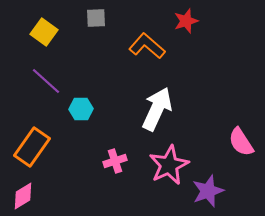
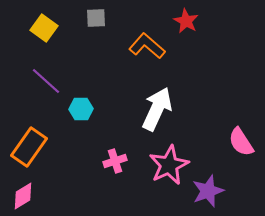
red star: rotated 25 degrees counterclockwise
yellow square: moved 4 px up
orange rectangle: moved 3 px left
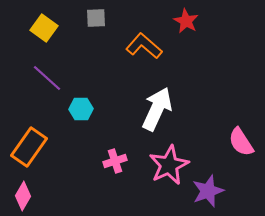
orange L-shape: moved 3 px left
purple line: moved 1 px right, 3 px up
pink diamond: rotated 28 degrees counterclockwise
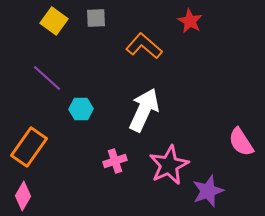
red star: moved 4 px right
yellow square: moved 10 px right, 7 px up
white arrow: moved 13 px left, 1 px down
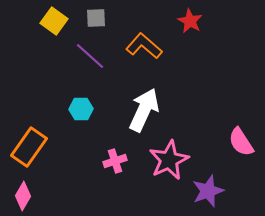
purple line: moved 43 px right, 22 px up
pink star: moved 5 px up
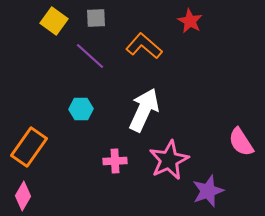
pink cross: rotated 15 degrees clockwise
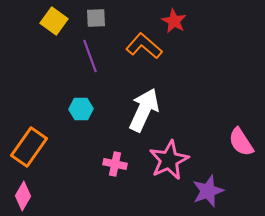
red star: moved 16 px left
purple line: rotated 28 degrees clockwise
pink cross: moved 3 px down; rotated 15 degrees clockwise
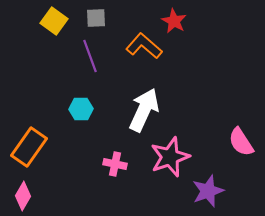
pink star: moved 1 px right, 3 px up; rotated 6 degrees clockwise
